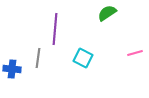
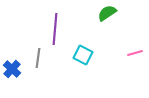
cyan square: moved 3 px up
blue cross: rotated 36 degrees clockwise
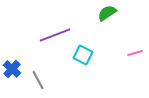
purple line: moved 6 px down; rotated 64 degrees clockwise
gray line: moved 22 px down; rotated 36 degrees counterclockwise
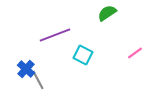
pink line: rotated 21 degrees counterclockwise
blue cross: moved 14 px right
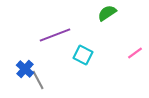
blue cross: moved 1 px left
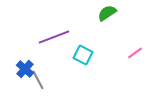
purple line: moved 1 px left, 2 px down
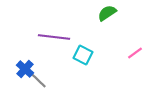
purple line: rotated 28 degrees clockwise
gray line: rotated 18 degrees counterclockwise
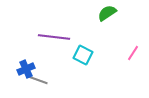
pink line: moved 2 px left; rotated 21 degrees counterclockwise
blue cross: moved 1 px right; rotated 24 degrees clockwise
gray line: rotated 24 degrees counterclockwise
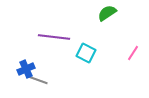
cyan square: moved 3 px right, 2 px up
